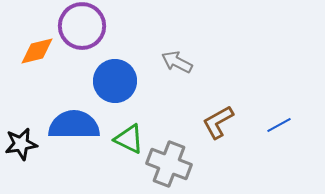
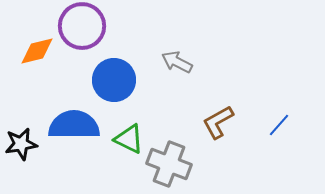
blue circle: moved 1 px left, 1 px up
blue line: rotated 20 degrees counterclockwise
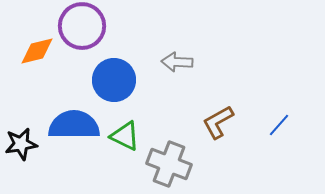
gray arrow: rotated 24 degrees counterclockwise
green triangle: moved 4 px left, 3 px up
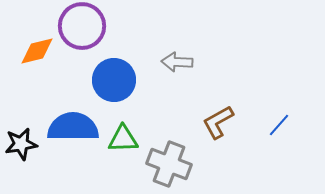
blue semicircle: moved 1 px left, 2 px down
green triangle: moved 2 px left, 3 px down; rotated 28 degrees counterclockwise
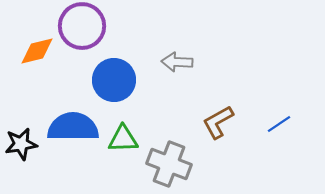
blue line: moved 1 px up; rotated 15 degrees clockwise
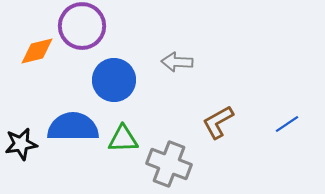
blue line: moved 8 px right
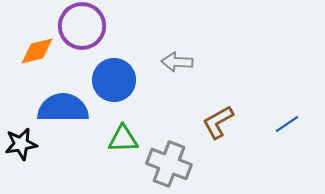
blue semicircle: moved 10 px left, 19 px up
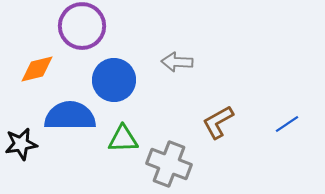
orange diamond: moved 18 px down
blue semicircle: moved 7 px right, 8 px down
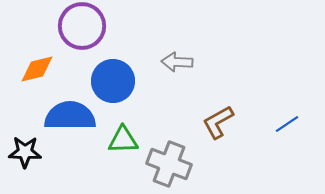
blue circle: moved 1 px left, 1 px down
green triangle: moved 1 px down
black star: moved 4 px right, 8 px down; rotated 12 degrees clockwise
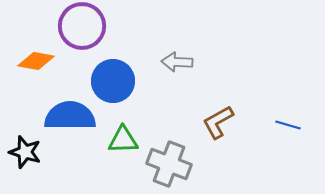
orange diamond: moved 1 px left, 8 px up; rotated 24 degrees clockwise
blue line: moved 1 px right, 1 px down; rotated 50 degrees clockwise
black star: rotated 16 degrees clockwise
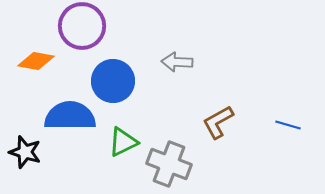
green triangle: moved 2 px down; rotated 24 degrees counterclockwise
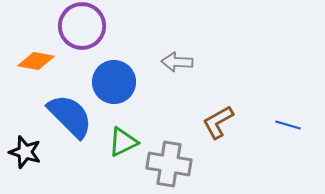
blue circle: moved 1 px right, 1 px down
blue semicircle: rotated 45 degrees clockwise
gray cross: rotated 12 degrees counterclockwise
